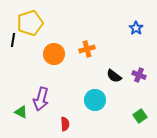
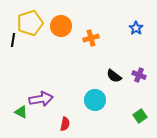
orange cross: moved 4 px right, 11 px up
orange circle: moved 7 px right, 28 px up
purple arrow: rotated 115 degrees counterclockwise
red semicircle: rotated 16 degrees clockwise
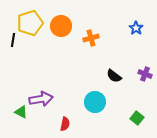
purple cross: moved 6 px right, 1 px up
cyan circle: moved 2 px down
green square: moved 3 px left, 2 px down; rotated 16 degrees counterclockwise
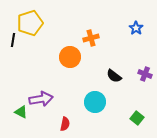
orange circle: moved 9 px right, 31 px down
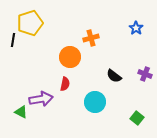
red semicircle: moved 40 px up
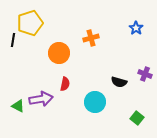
orange circle: moved 11 px left, 4 px up
black semicircle: moved 5 px right, 6 px down; rotated 21 degrees counterclockwise
green triangle: moved 3 px left, 6 px up
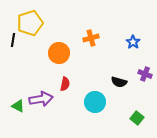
blue star: moved 3 px left, 14 px down
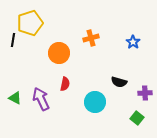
purple cross: moved 19 px down; rotated 24 degrees counterclockwise
purple arrow: rotated 105 degrees counterclockwise
green triangle: moved 3 px left, 8 px up
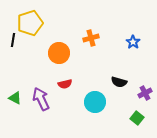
red semicircle: rotated 64 degrees clockwise
purple cross: rotated 24 degrees counterclockwise
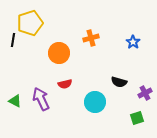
green triangle: moved 3 px down
green square: rotated 32 degrees clockwise
